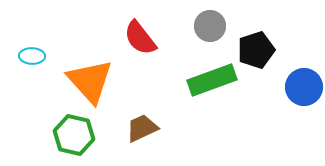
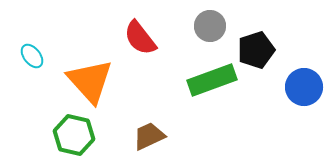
cyan ellipse: rotated 50 degrees clockwise
brown trapezoid: moved 7 px right, 8 px down
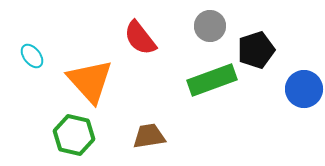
blue circle: moved 2 px down
brown trapezoid: rotated 16 degrees clockwise
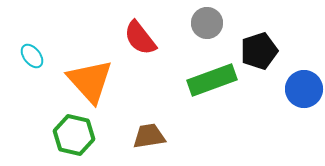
gray circle: moved 3 px left, 3 px up
black pentagon: moved 3 px right, 1 px down
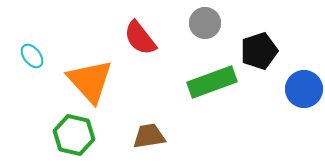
gray circle: moved 2 px left
green rectangle: moved 2 px down
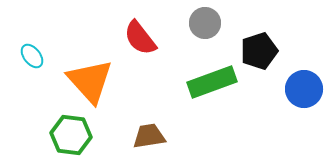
green hexagon: moved 3 px left; rotated 6 degrees counterclockwise
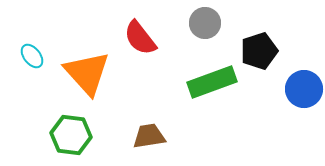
orange triangle: moved 3 px left, 8 px up
